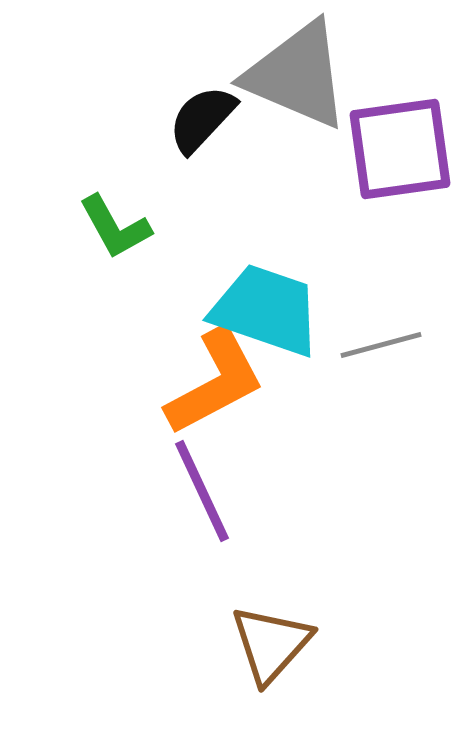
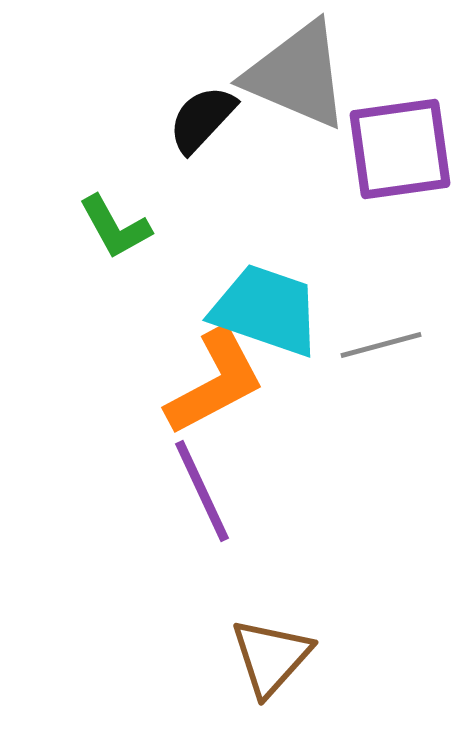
brown triangle: moved 13 px down
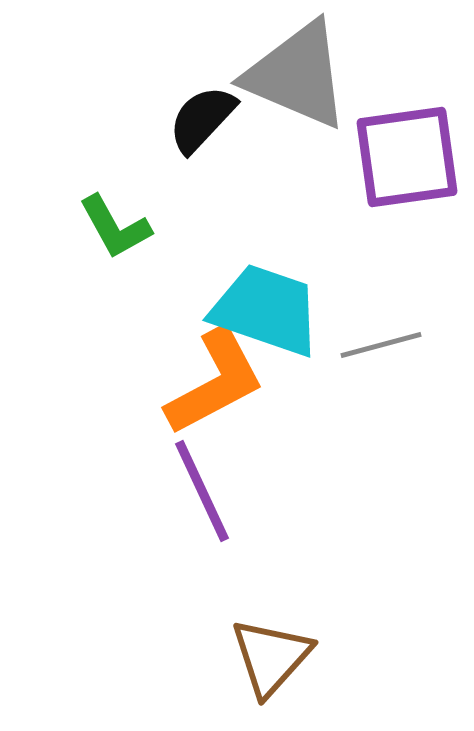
purple square: moved 7 px right, 8 px down
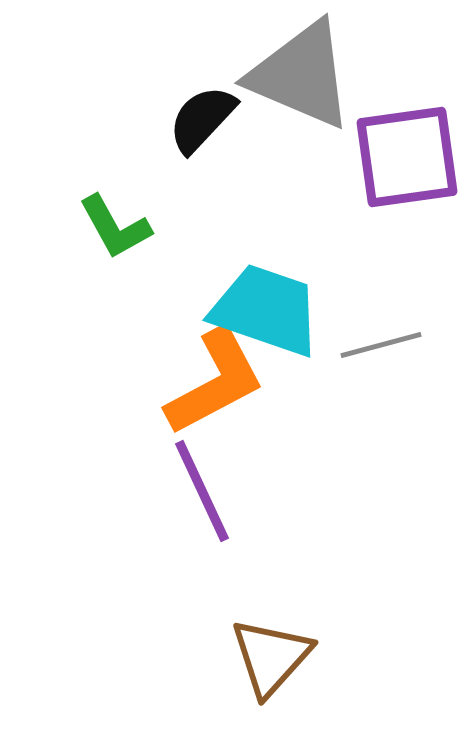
gray triangle: moved 4 px right
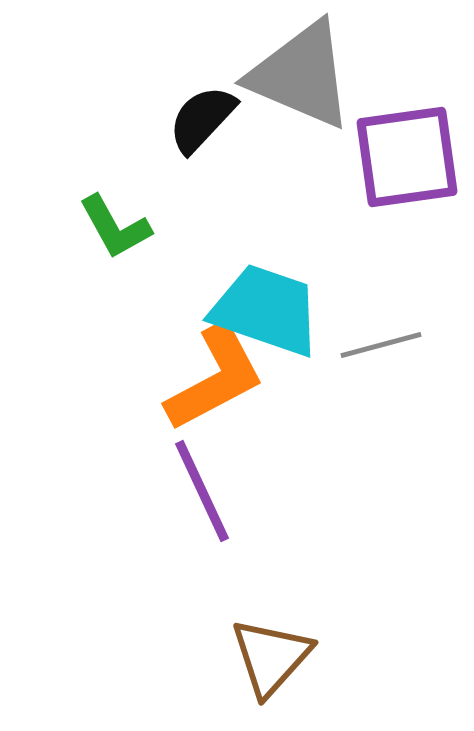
orange L-shape: moved 4 px up
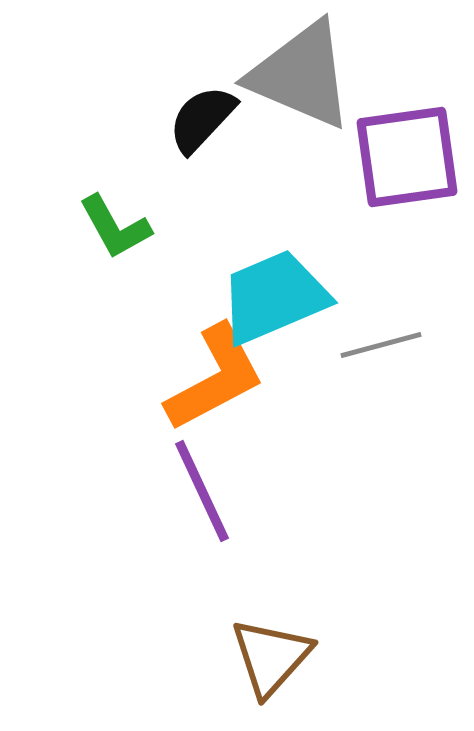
cyan trapezoid: moved 8 px right, 13 px up; rotated 42 degrees counterclockwise
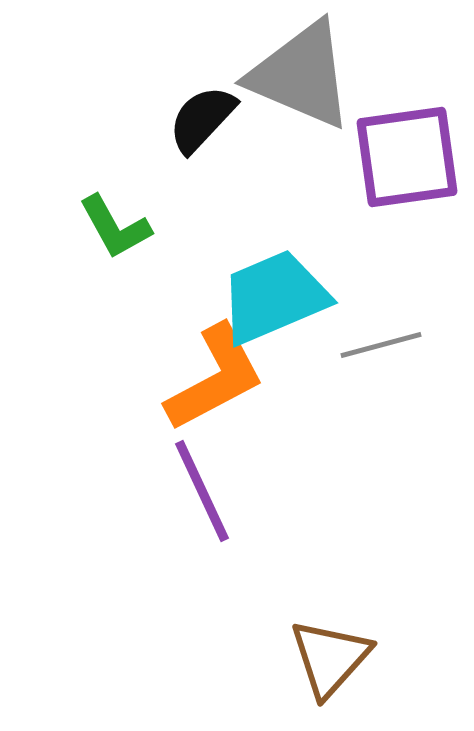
brown triangle: moved 59 px right, 1 px down
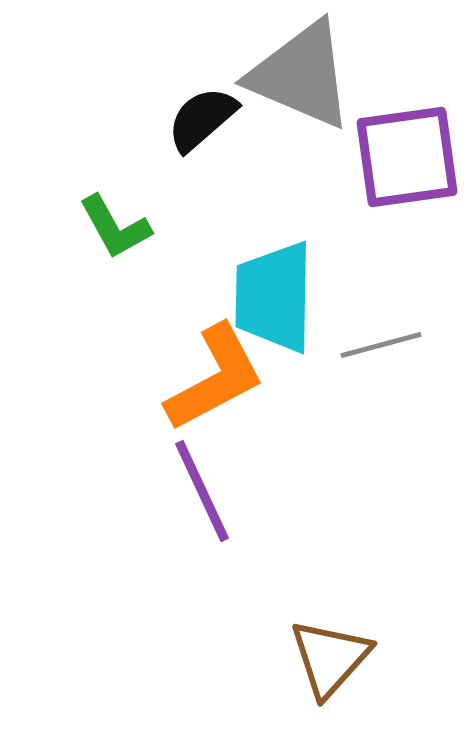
black semicircle: rotated 6 degrees clockwise
cyan trapezoid: rotated 66 degrees counterclockwise
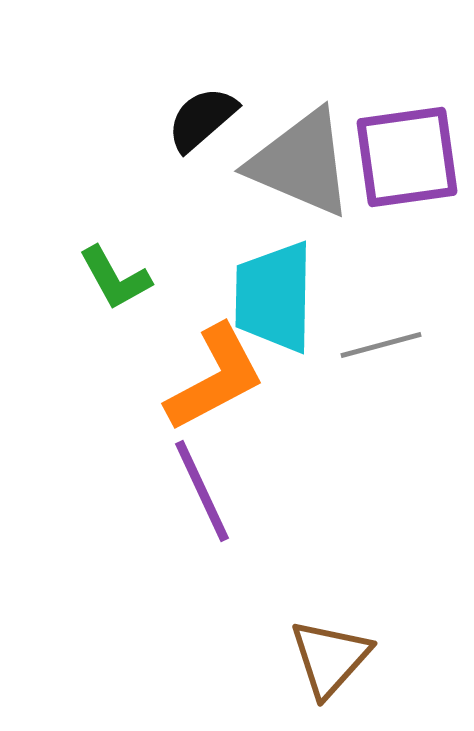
gray triangle: moved 88 px down
green L-shape: moved 51 px down
